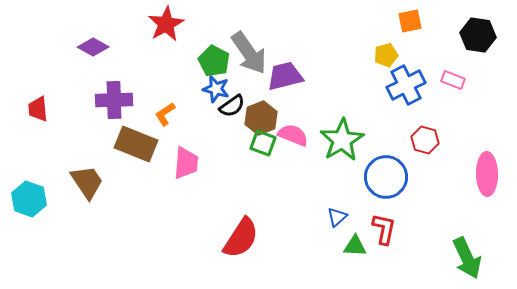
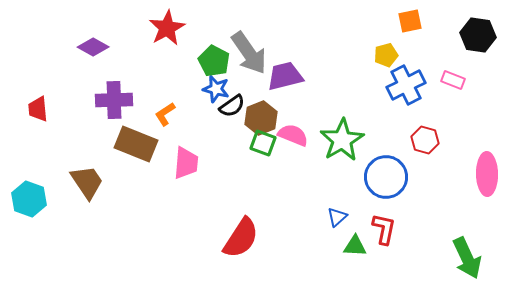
red star: moved 1 px right, 4 px down
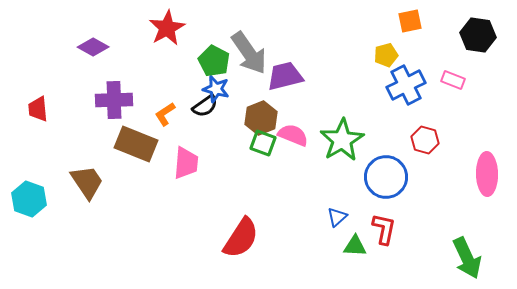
black semicircle: moved 27 px left
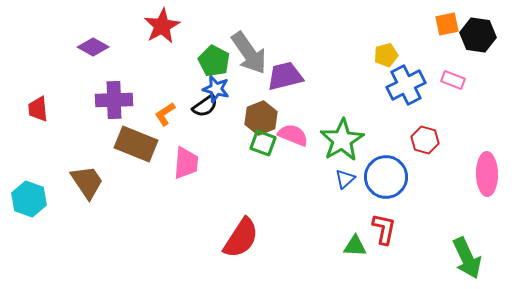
orange square: moved 37 px right, 3 px down
red star: moved 5 px left, 2 px up
blue triangle: moved 8 px right, 38 px up
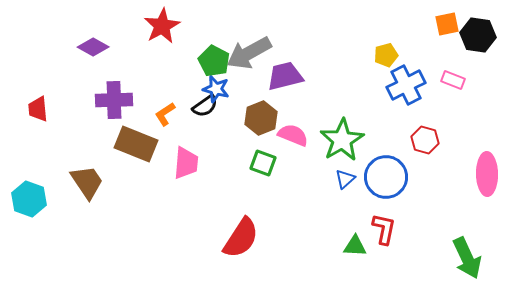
gray arrow: rotated 96 degrees clockwise
green square: moved 20 px down
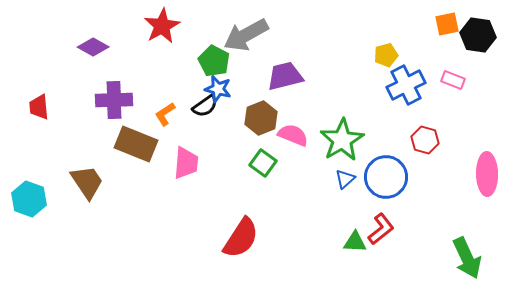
gray arrow: moved 3 px left, 18 px up
blue star: moved 2 px right
red trapezoid: moved 1 px right, 2 px up
green square: rotated 16 degrees clockwise
red L-shape: moved 3 px left; rotated 40 degrees clockwise
green triangle: moved 4 px up
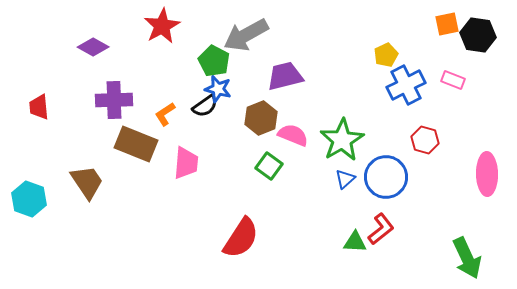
yellow pentagon: rotated 10 degrees counterclockwise
green square: moved 6 px right, 3 px down
